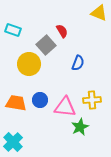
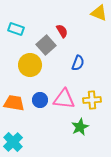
cyan rectangle: moved 3 px right, 1 px up
yellow circle: moved 1 px right, 1 px down
orange trapezoid: moved 2 px left
pink triangle: moved 1 px left, 8 px up
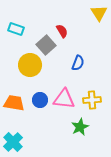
yellow triangle: rotated 36 degrees clockwise
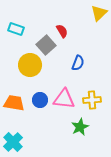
yellow triangle: rotated 18 degrees clockwise
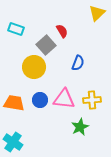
yellow triangle: moved 2 px left
yellow circle: moved 4 px right, 2 px down
cyan cross: rotated 12 degrees counterclockwise
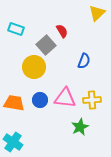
blue semicircle: moved 6 px right, 2 px up
pink triangle: moved 1 px right, 1 px up
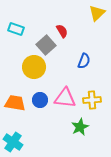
orange trapezoid: moved 1 px right
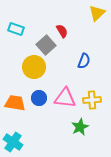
blue circle: moved 1 px left, 2 px up
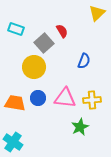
gray square: moved 2 px left, 2 px up
blue circle: moved 1 px left
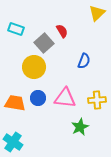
yellow cross: moved 5 px right
